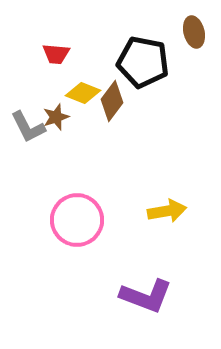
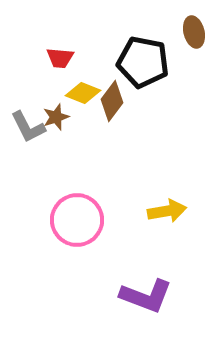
red trapezoid: moved 4 px right, 4 px down
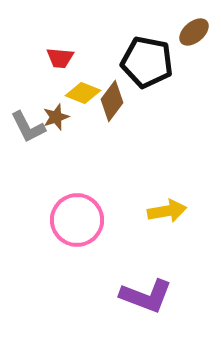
brown ellipse: rotated 64 degrees clockwise
black pentagon: moved 4 px right
